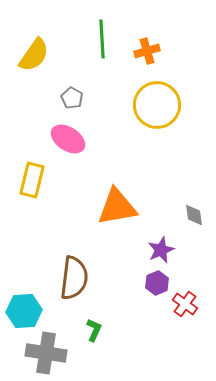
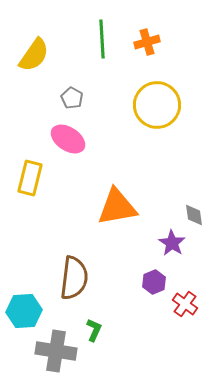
orange cross: moved 9 px up
yellow rectangle: moved 2 px left, 2 px up
purple star: moved 11 px right, 7 px up; rotated 16 degrees counterclockwise
purple hexagon: moved 3 px left, 1 px up
gray cross: moved 10 px right, 2 px up
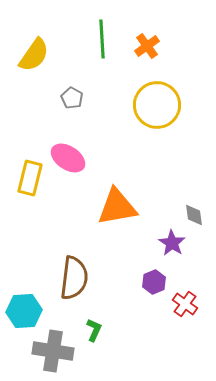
orange cross: moved 4 px down; rotated 20 degrees counterclockwise
pink ellipse: moved 19 px down
gray cross: moved 3 px left
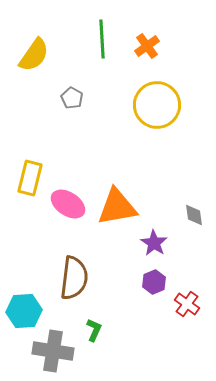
pink ellipse: moved 46 px down
purple star: moved 18 px left
red cross: moved 2 px right
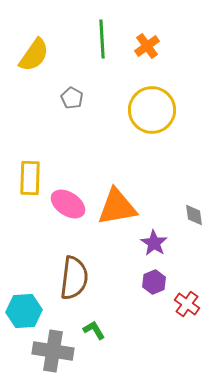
yellow circle: moved 5 px left, 5 px down
yellow rectangle: rotated 12 degrees counterclockwise
green L-shape: rotated 55 degrees counterclockwise
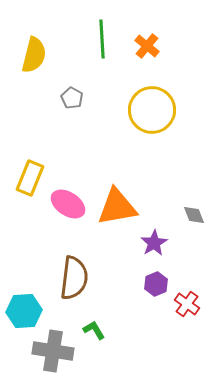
orange cross: rotated 15 degrees counterclockwise
yellow semicircle: rotated 21 degrees counterclockwise
yellow rectangle: rotated 20 degrees clockwise
gray diamond: rotated 15 degrees counterclockwise
purple star: rotated 8 degrees clockwise
purple hexagon: moved 2 px right, 2 px down
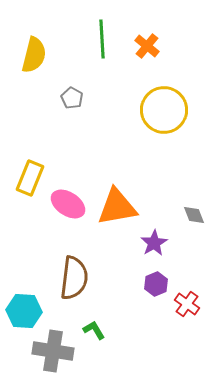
yellow circle: moved 12 px right
cyan hexagon: rotated 8 degrees clockwise
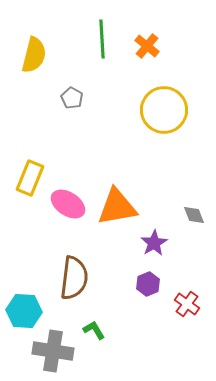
purple hexagon: moved 8 px left
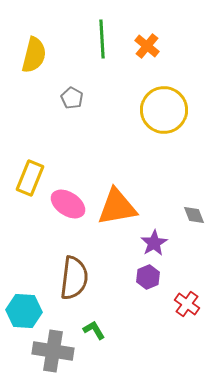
purple hexagon: moved 7 px up
